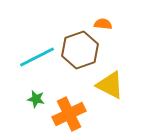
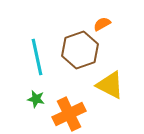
orange semicircle: moved 1 px left; rotated 36 degrees counterclockwise
cyan line: rotated 75 degrees counterclockwise
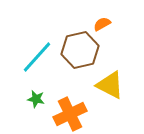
brown hexagon: rotated 6 degrees clockwise
cyan line: rotated 54 degrees clockwise
orange cross: moved 1 px right
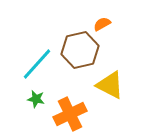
cyan line: moved 7 px down
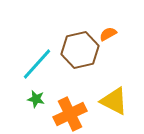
orange semicircle: moved 6 px right, 10 px down
yellow triangle: moved 4 px right, 16 px down
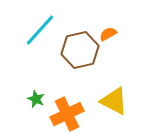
cyan line: moved 3 px right, 34 px up
green star: rotated 12 degrees clockwise
orange cross: moved 3 px left
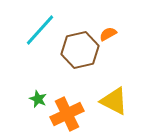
green star: moved 2 px right
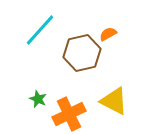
brown hexagon: moved 2 px right, 3 px down
orange cross: moved 2 px right
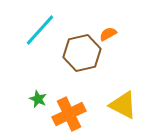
yellow triangle: moved 9 px right, 4 px down
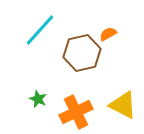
orange cross: moved 7 px right, 2 px up
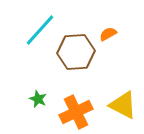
brown hexagon: moved 6 px left, 1 px up; rotated 9 degrees clockwise
